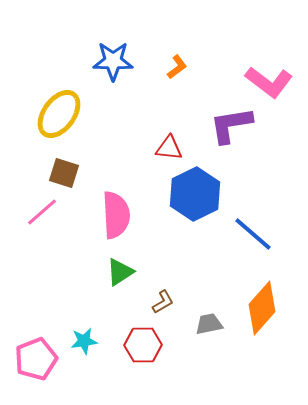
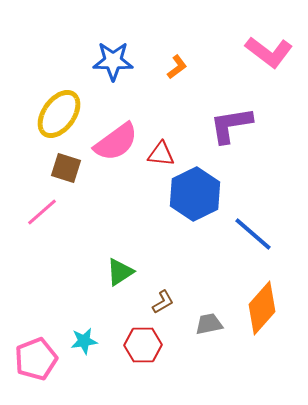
pink L-shape: moved 30 px up
red triangle: moved 8 px left, 6 px down
brown square: moved 2 px right, 5 px up
pink semicircle: moved 73 px up; rotated 57 degrees clockwise
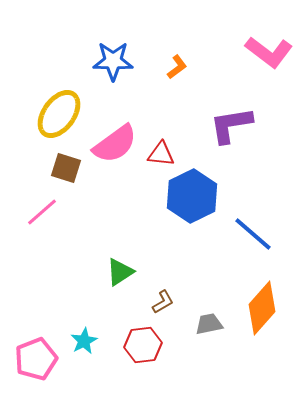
pink semicircle: moved 1 px left, 2 px down
blue hexagon: moved 3 px left, 2 px down
cyan star: rotated 20 degrees counterclockwise
red hexagon: rotated 6 degrees counterclockwise
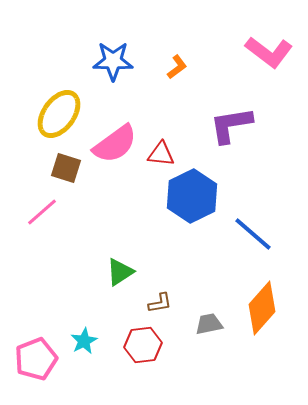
brown L-shape: moved 3 px left, 1 px down; rotated 20 degrees clockwise
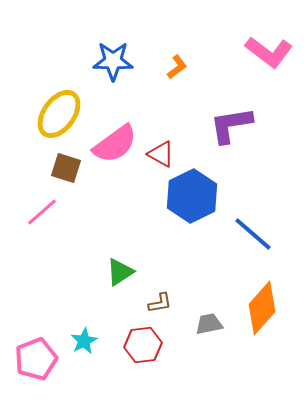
red triangle: rotated 24 degrees clockwise
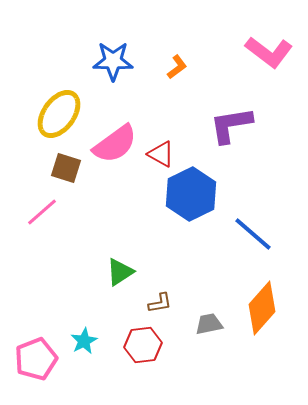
blue hexagon: moved 1 px left, 2 px up
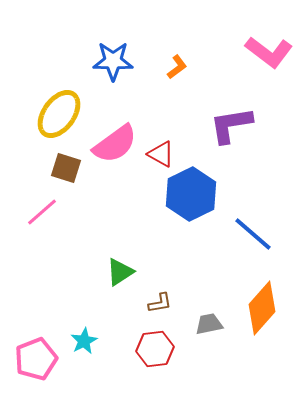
red hexagon: moved 12 px right, 4 px down
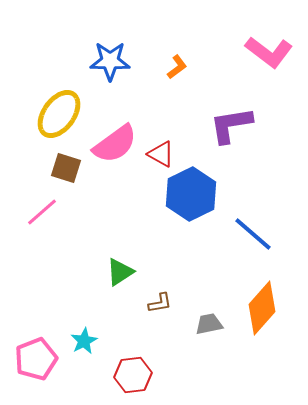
blue star: moved 3 px left
red hexagon: moved 22 px left, 26 px down
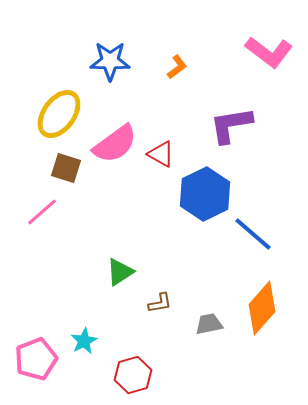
blue hexagon: moved 14 px right
red hexagon: rotated 9 degrees counterclockwise
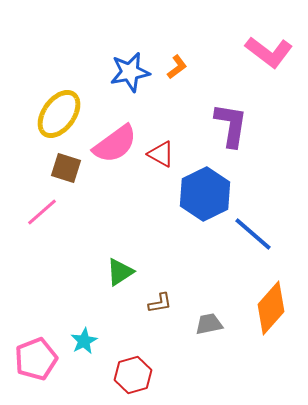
blue star: moved 20 px right, 11 px down; rotated 12 degrees counterclockwise
purple L-shape: rotated 108 degrees clockwise
orange diamond: moved 9 px right
